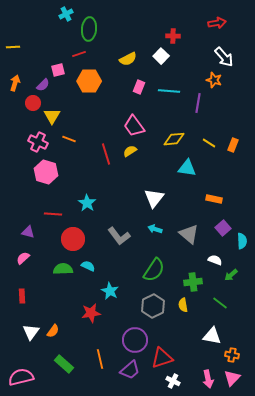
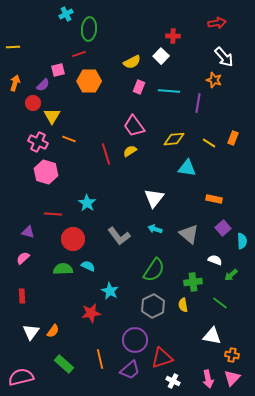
yellow semicircle at (128, 59): moved 4 px right, 3 px down
orange rectangle at (233, 145): moved 7 px up
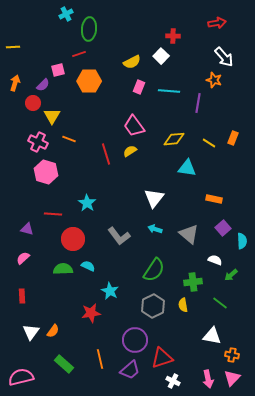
purple triangle at (28, 232): moved 1 px left, 3 px up
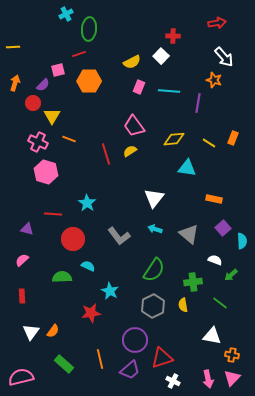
pink semicircle at (23, 258): moved 1 px left, 2 px down
green semicircle at (63, 269): moved 1 px left, 8 px down
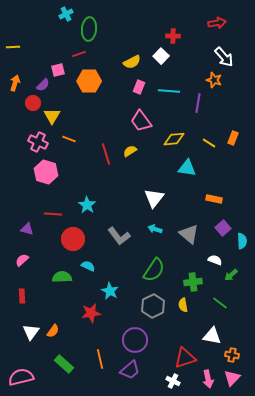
pink trapezoid at (134, 126): moved 7 px right, 5 px up
cyan star at (87, 203): moved 2 px down
red triangle at (162, 358): moved 23 px right
